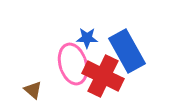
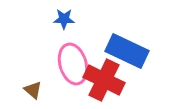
blue star: moved 23 px left, 19 px up
blue rectangle: rotated 36 degrees counterclockwise
red cross: moved 1 px right, 4 px down
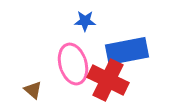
blue star: moved 21 px right, 2 px down
blue rectangle: rotated 36 degrees counterclockwise
red cross: moved 4 px right
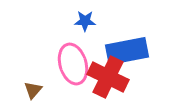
red cross: moved 3 px up
brown triangle: rotated 30 degrees clockwise
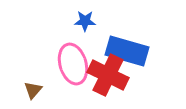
blue rectangle: rotated 27 degrees clockwise
red cross: moved 2 px up
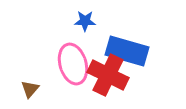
brown triangle: moved 3 px left, 1 px up
